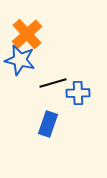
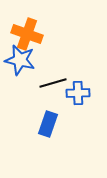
orange cross: rotated 28 degrees counterclockwise
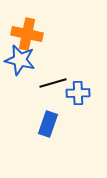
orange cross: rotated 8 degrees counterclockwise
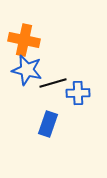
orange cross: moved 3 px left, 6 px down
blue star: moved 7 px right, 10 px down
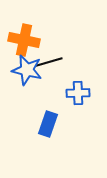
black line: moved 4 px left, 21 px up
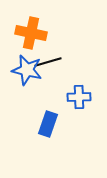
orange cross: moved 7 px right, 7 px up
black line: moved 1 px left
blue cross: moved 1 px right, 4 px down
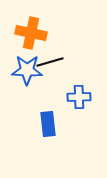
black line: moved 2 px right
blue star: rotated 12 degrees counterclockwise
blue rectangle: rotated 25 degrees counterclockwise
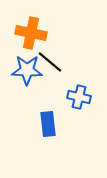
black line: rotated 56 degrees clockwise
blue cross: rotated 15 degrees clockwise
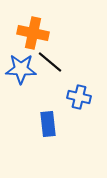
orange cross: moved 2 px right
blue star: moved 6 px left, 1 px up
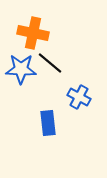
black line: moved 1 px down
blue cross: rotated 15 degrees clockwise
blue rectangle: moved 1 px up
